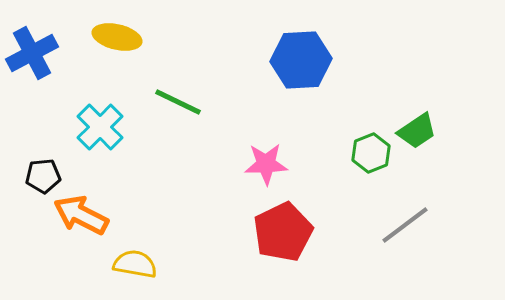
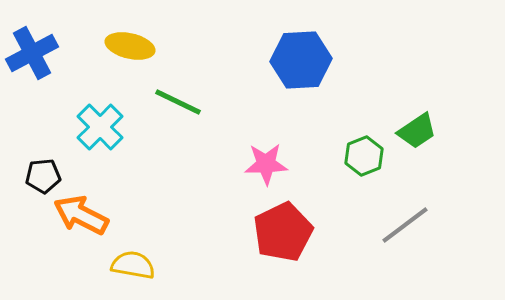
yellow ellipse: moved 13 px right, 9 px down
green hexagon: moved 7 px left, 3 px down
yellow semicircle: moved 2 px left, 1 px down
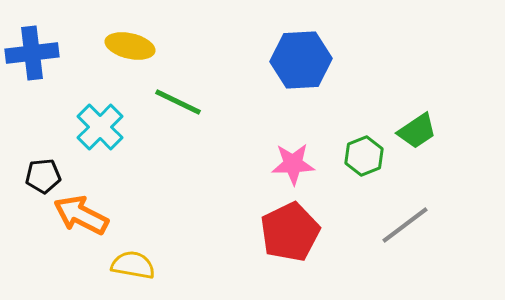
blue cross: rotated 21 degrees clockwise
pink star: moved 27 px right
red pentagon: moved 7 px right
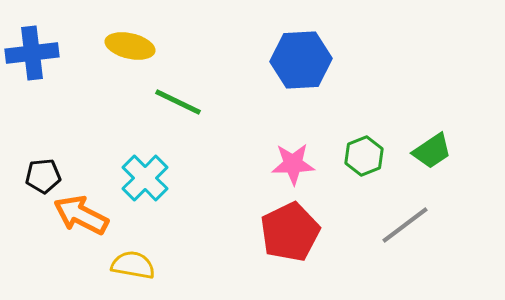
cyan cross: moved 45 px right, 51 px down
green trapezoid: moved 15 px right, 20 px down
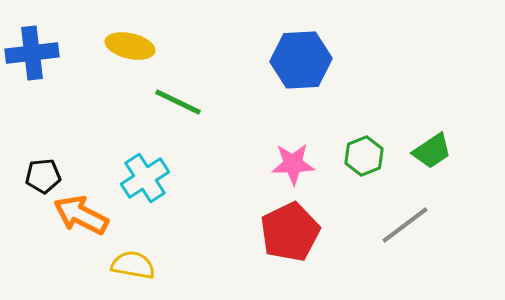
cyan cross: rotated 12 degrees clockwise
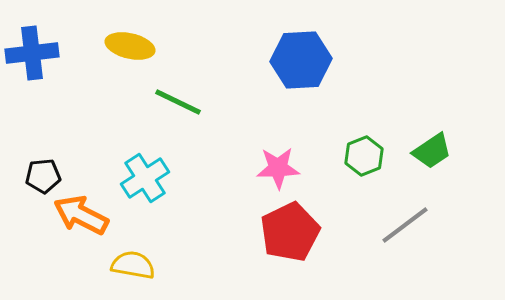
pink star: moved 15 px left, 4 px down
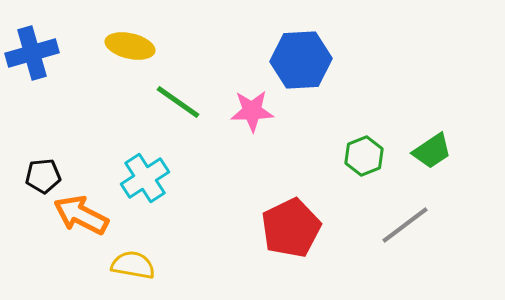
blue cross: rotated 9 degrees counterclockwise
green line: rotated 9 degrees clockwise
pink star: moved 26 px left, 57 px up
red pentagon: moved 1 px right, 4 px up
